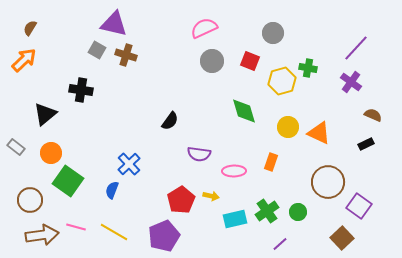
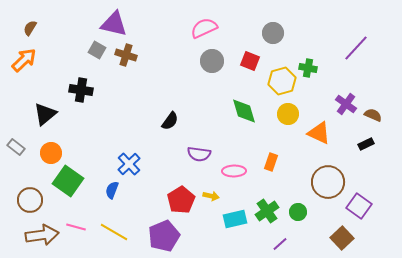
purple cross at (351, 82): moved 5 px left, 22 px down
yellow circle at (288, 127): moved 13 px up
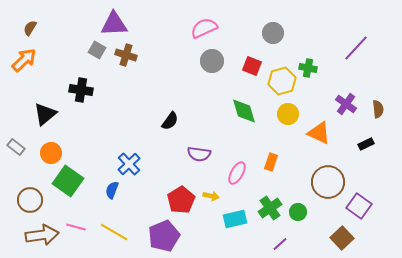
purple triangle at (114, 24): rotated 16 degrees counterclockwise
red square at (250, 61): moved 2 px right, 5 px down
brown semicircle at (373, 115): moved 5 px right, 6 px up; rotated 60 degrees clockwise
pink ellipse at (234, 171): moved 3 px right, 2 px down; rotated 60 degrees counterclockwise
green cross at (267, 211): moved 3 px right, 3 px up
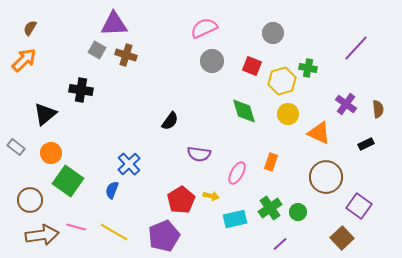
brown circle at (328, 182): moved 2 px left, 5 px up
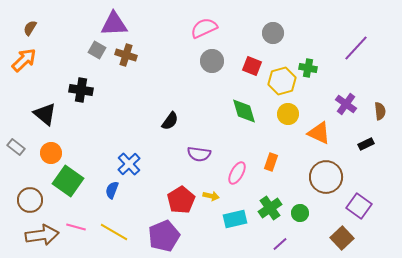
brown semicircle at (378, 109): moved 2 px right, 2 px down
black triangle at (45, 114): rotated 40 degrees counterclockwise
green circle at (298, 212): moved 2 px right, 1 px down
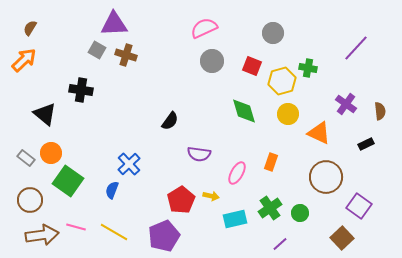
gray rectangle at (16, 147): moved 10 px right, 11 px down
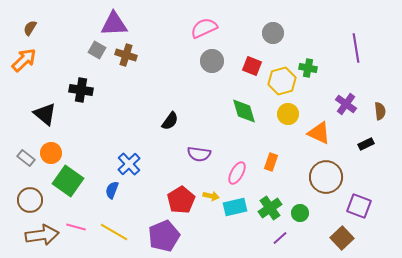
purple line at (356, 48): rotated 52 degrees counterclockwise
purple square at (359, 206): rotated 15 degrees counterclockwise
cyan rectangle at (235, 219): moved 12 px up
purple line at (280, 244): moved 6 px up
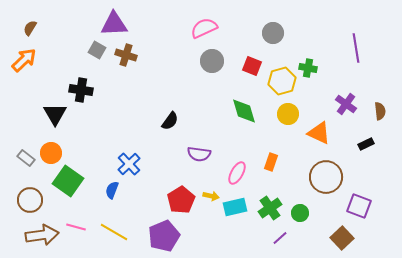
black triangle at (45, 114): moved 10 px right; rotated 20 degrees clockwise
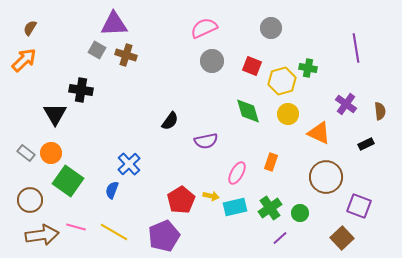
gray circle at (273, 33): moved 2 px left, 5 px up
green diamond at (244, 111): moved 4 px right
purple semicircle at (199, 154): moved 7 px right, 13 px up; rotated 20 degrees counterclockwise
gray rectangle at (26, 158): moved 5 px up
